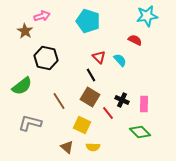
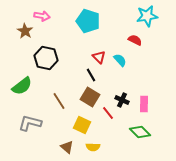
pink arrow: rotated 28 degrees clockwise
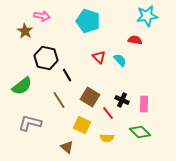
red semicircle: rotated 16 degrees counterclockwise
black line: moved 24 px left
brown line: moved 1 px up
yellow semicircle: moved 14 px right, 9 px up
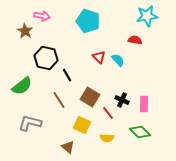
cyan semicircle: moved 2 px left
brown triangle: moved 1 px right
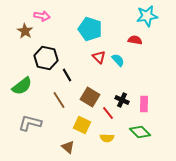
cyan pentagon: moved 2 px right, 8 px down
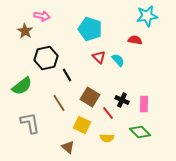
black hexagon: rotated 25 degrees counterclockwise
brown line: moved 3 px down
gray L-shape: rotated 65 degrees clockwise
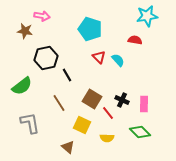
brown star: rotated 21 degrees counterclockwise
brown square: moved 2 px right, 2 px down
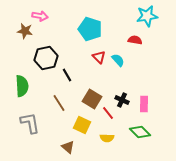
pink arrow: moved 2 px left
green semicircle: rotated 55 degrees counterclockwise
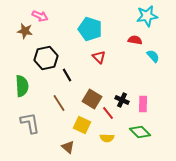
pink arrow: rotated 14 degrees clockwise
cyan semicircle: moved 35 px right, 4 px up
pink rectangle: moved 1 px left
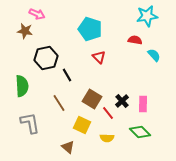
pink arrow: moved 3 px left, 2 px up
cyan semicircle: moved 1 px right, 1 px up
black cross: moved 1 px down; rotated 24 degrees clockwise
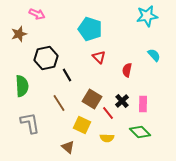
brown star: moved 6 px left, 3 px down; rotated 28 degrees counterclockwise
red semicircle: moved 8 px left, 30 px down; rotated 88 degrees counterclockwise
